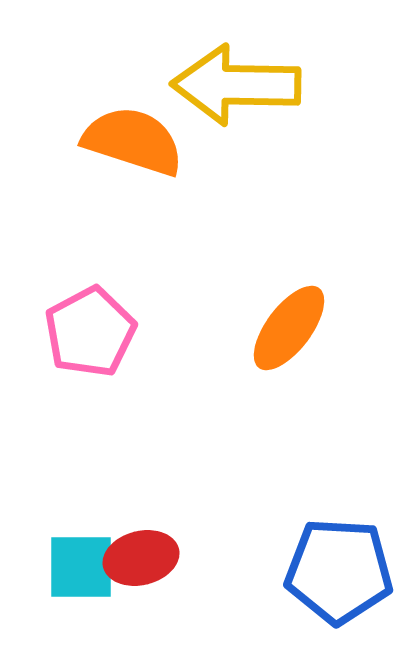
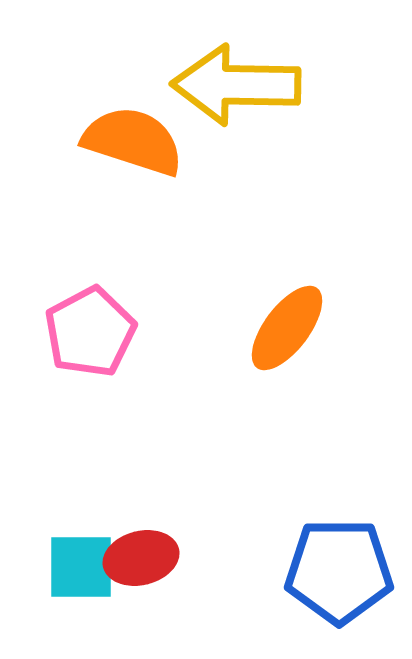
orange ellipse: moved 2 px left
blue pentagon: rotated 3 degrees counterclockwise
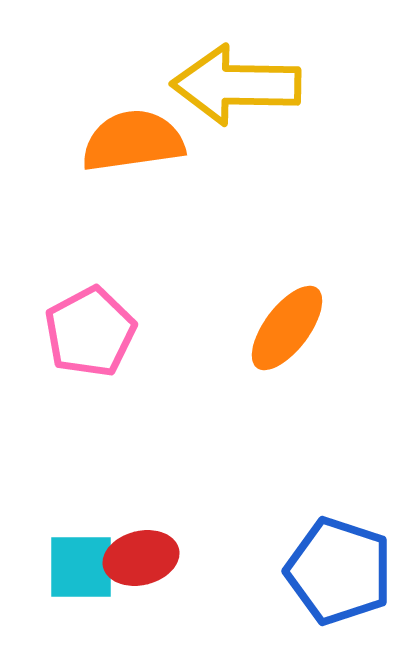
orange semicircle: rotated 26 degrees counterclockwise
blue pentagon: rotated 18 degrees clockwise
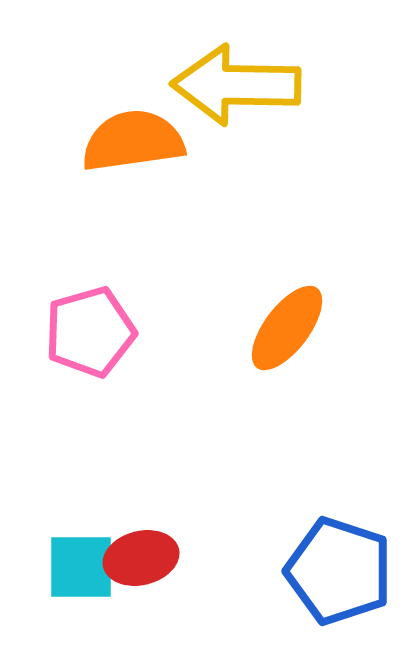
pink pentagon: rotated 12 degrees clockwise
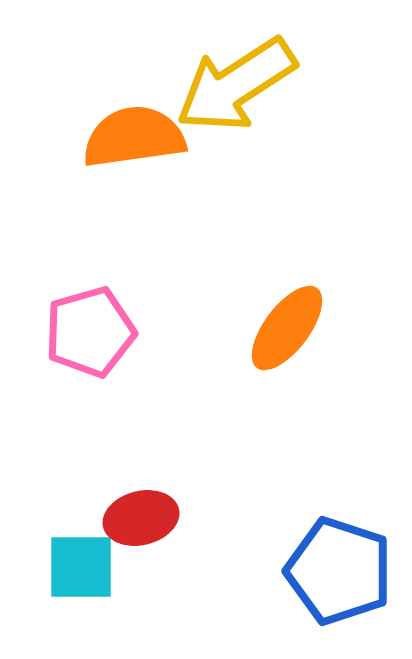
yellow arrow: rotated 34 degrees counterclockwise
orange semicircle: moved 1 px right, 4 px up
red ellipse: moved 40 px up
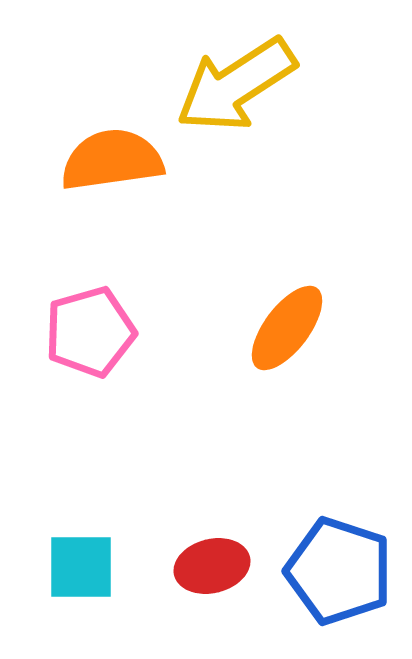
orange semicircle: moved 22 px left, 23 px down
red ellipse: moved 71 px right, 48 px down
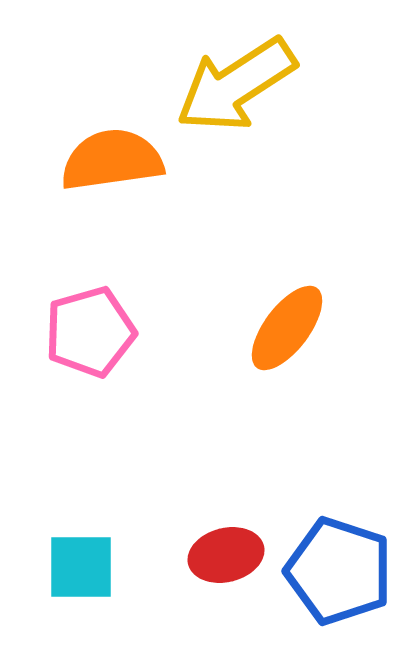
red ellipse: moved 14 px right, 11 px up
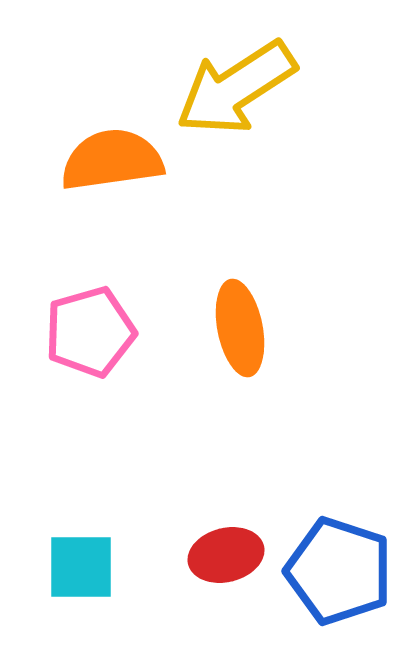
yellow arrow: moved 3 px down
orange ellipse: moved 47 px left; rotated 48 degrees counterclockwise
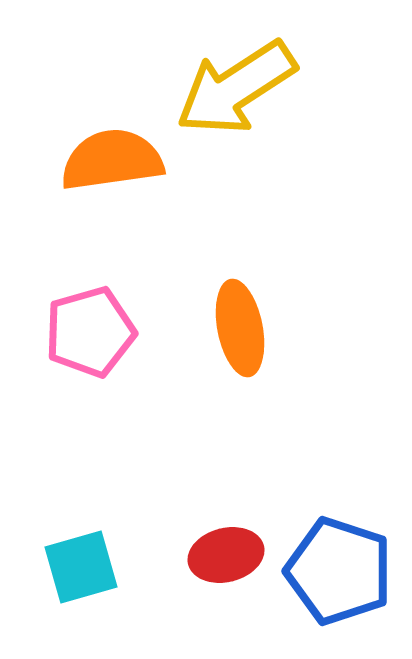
cyan square: rotated 16 degrees counterclockwise
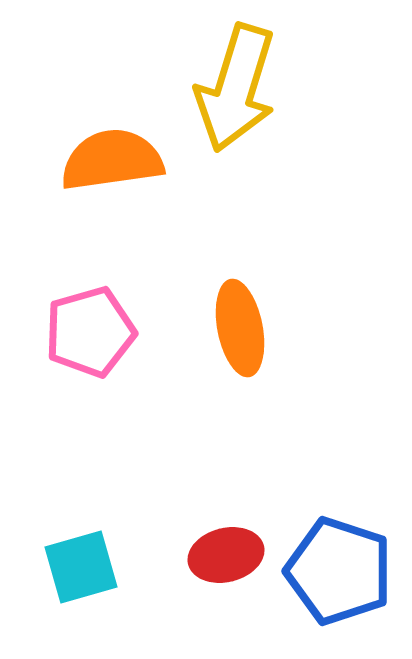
yellow arrow: rotated 40 degrees counterclockwise
